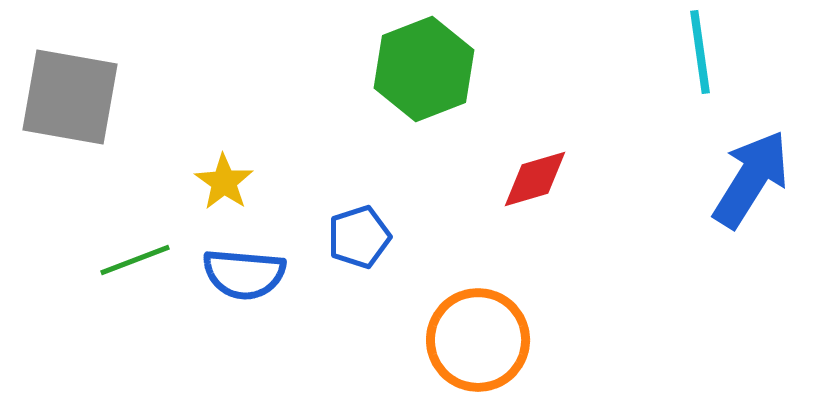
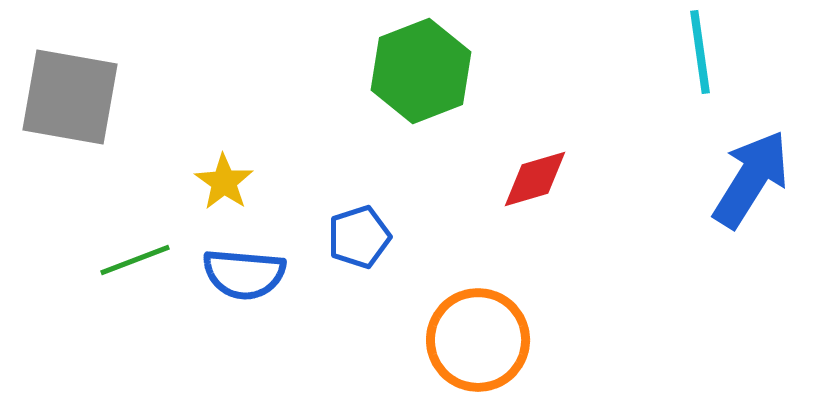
green hexagon: moved 3 px left, 2 px down
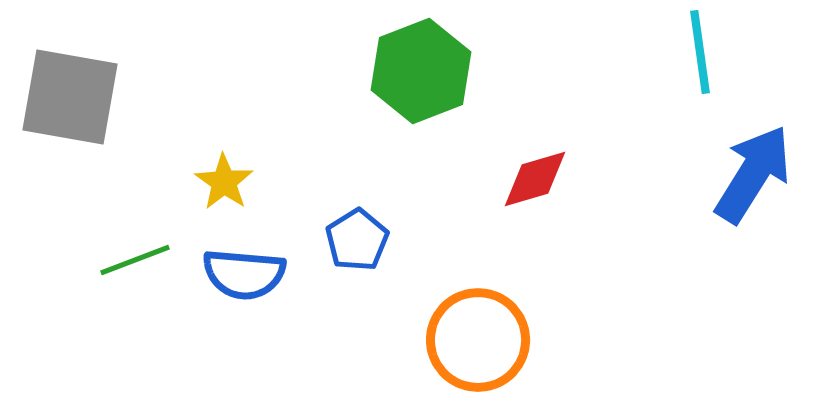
blue arrow: moved 2 px right, 5 px up
blue pentagon: moved 2 px left, 3 px down; rotated 14 degrees counterclockwise
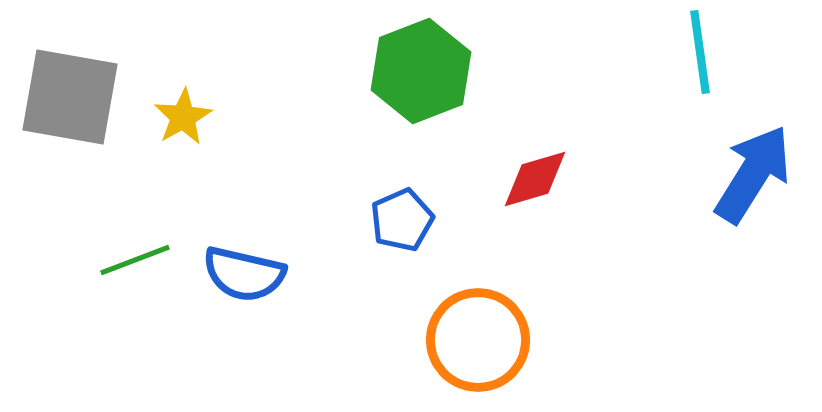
yellow star: moved 41 px left, 65 px up; rotated 8 degrees clockwise
blue pentagon: moved 45 px right, 20 px up; rotated 8 degrees clockwise
blue semicircle: rotated 8 degrees clockwise
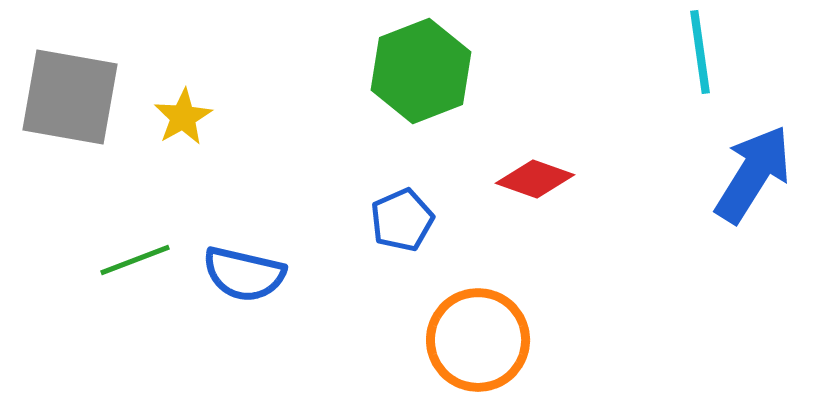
red diamond: rotated 36 degrees clockwise
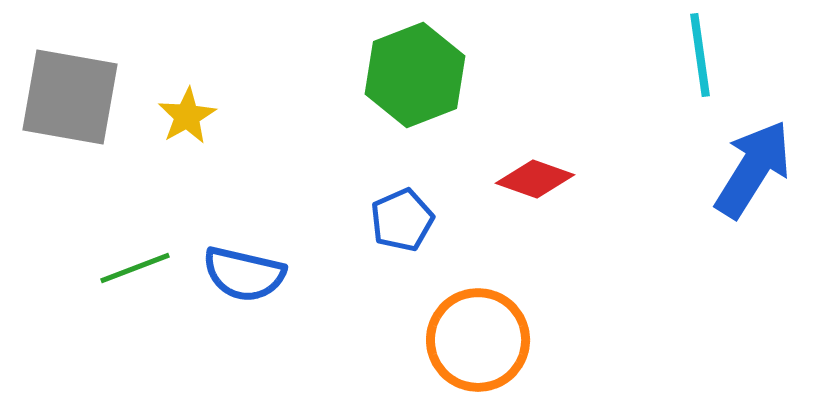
cyan line: moved 3 px down
green hexagon: moved 6 px left, 4 px down
yellow star: moved 4 px right, 1 px up
blue arrow: moved 5 px up
green line: moved 8 px down
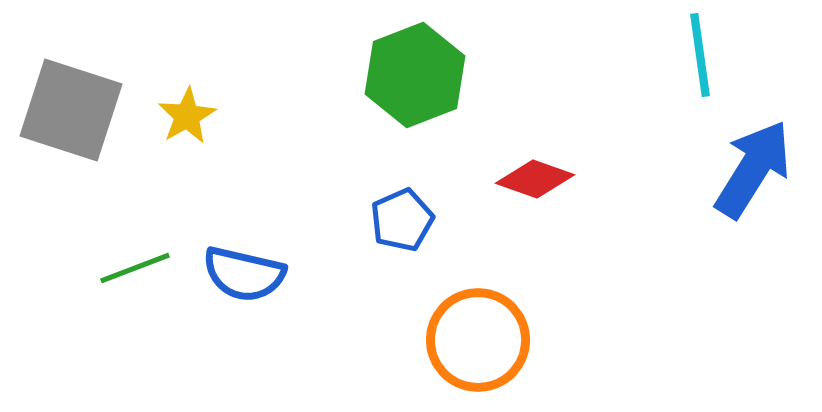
gray square: moved 1 px right, 13 px down; rotated 8 degrees clockwise
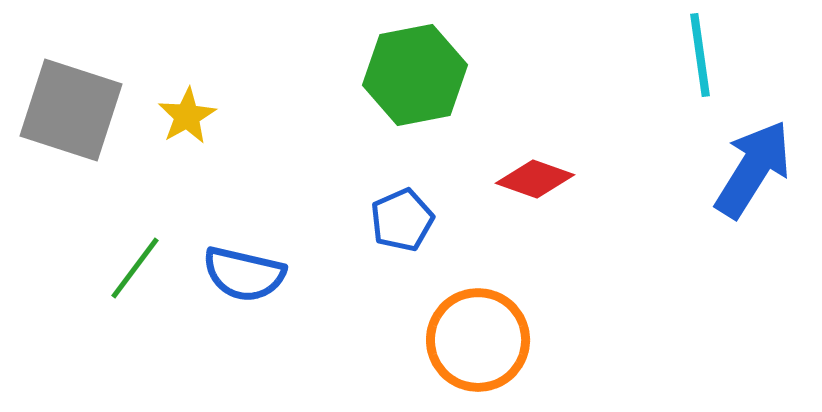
green hexagon: rotated 10 degrees clockwise
green line: rotated 32 degrees counterclockwise
